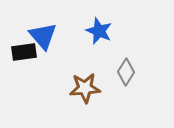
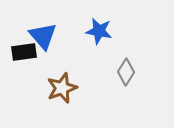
blue star: rotated 12 degrees counterclockwise
brown star: moved 23 px left; rotated 16 degrees counterclockwise
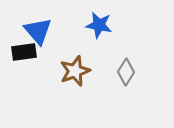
blue star: moved 6 px up
blue triangle: moved 5 px left, 5 px up
brown star: moved 13 px right, 17 px up
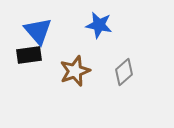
black rectangle: moved 5 px right, 3 px down
gray diamond: moved 2 px left; rotated 16 degrees clockwise
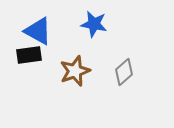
blue star: moved 5 px left, 1 px up
blue triangle: rotated 20 degrees counterclockwise
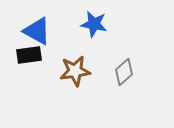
blue triangle: moved 1 px left
brown star: rotated 12 degrees clockwise
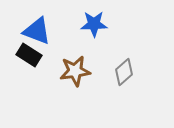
blue star: rotated 12 degrees counterclockwise
blue triangle: rotated 8 degrees counterclockwise
black rectangle: rotated 40 degrees clockwise
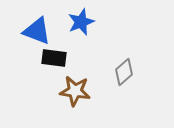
blue star: moved 13 px left, 2 px up; rotated 20 degrees counterclockwise
black rectangle: moved 25 px right, 3 px down; rotated 25 degrees counterclockwise
brown star: moved 20 px down; rotated 16 degrees clockwise
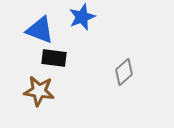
blue star: moved 1 px right, 5 px up
blue triangle: moved 3 px right, 1 px up
brown star: moved 36 px left
